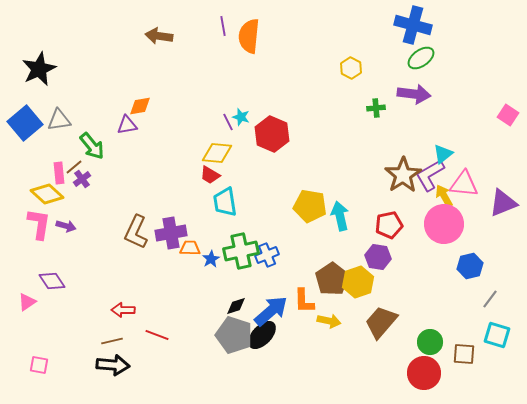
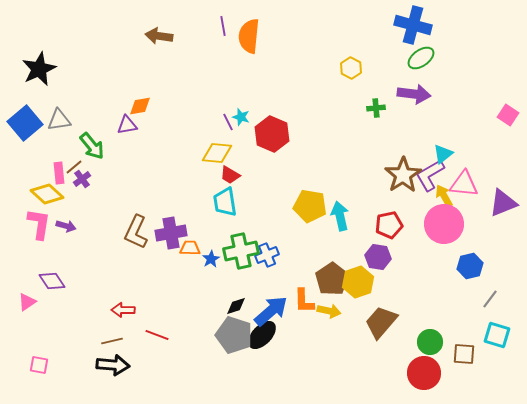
red trapezoid at (210, 175): moved 20 px right
yellow arrow at (329, 321): moved 10 px up
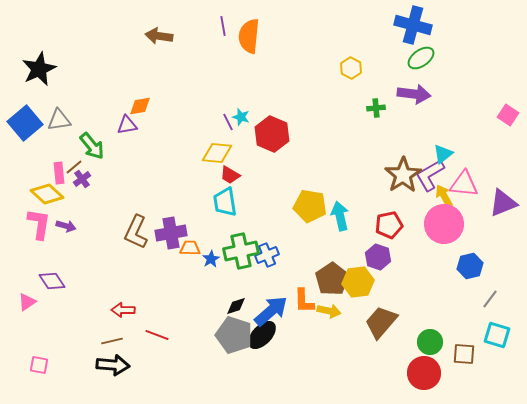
purple hexagon at (378, 257): rotated 10 degrees clockwise
yellow hexagon at (358, 282): rotated 12 degrees clockwise
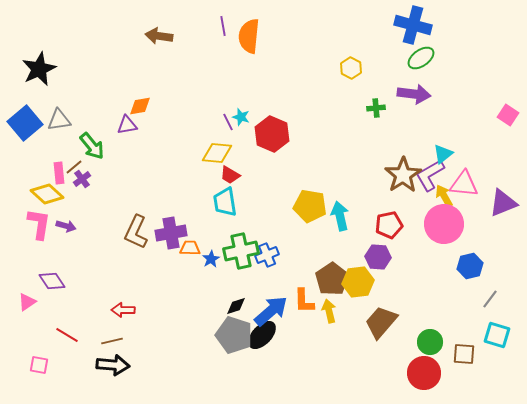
purple hexagon at (378, 257): rotated 15 degrees counterclockwise
yellow arrow at (329, 311): rotated 115 degrees counterclockwise
red line at (157, 335): moved 90 px left; rotated 10 degrees clockwise
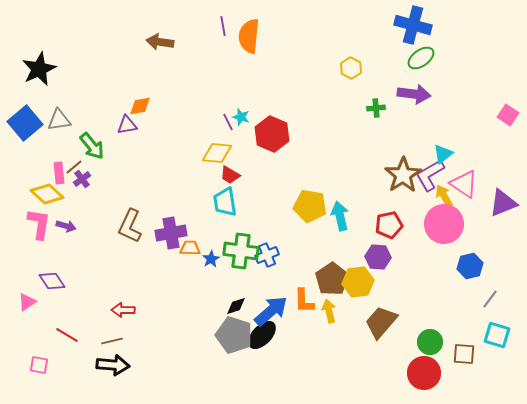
brown arrow at (159, 36): moved 1 px right, 6 px down
pink triangle at (464, 184): rotated 28 degrees clockwise
brown L-shape at (136, 232): moved 6 px left, 6 px up
green cross at (241, 251): rotated 20 degrees clockwise
